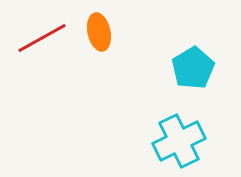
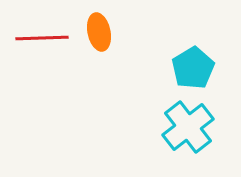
red line: rotated 27 degrees clockwise
cyan cross: moved 9 px right, 14 px up; rotated 12 degrees counterclockwise
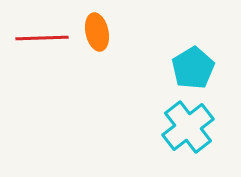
orange ellipse: moved 2 px left
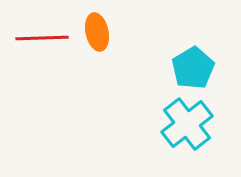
cyan cross: moved 1 px left, 3 px up
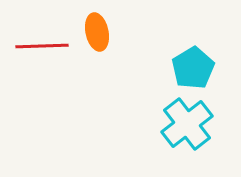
red line: moved 8 px down
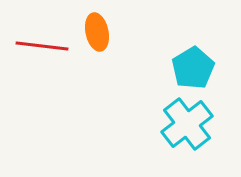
red line: rotated 9 degrees clockwise
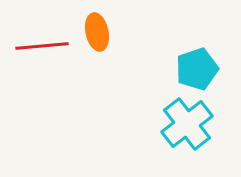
red line: rotated 12 degrees counterclockwise
cyan pentagon: moved 4 px right, 1 px down; rotated 12 degrees clockwise
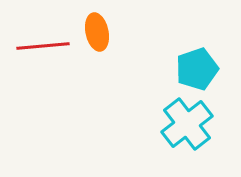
red line: moved 1 px right
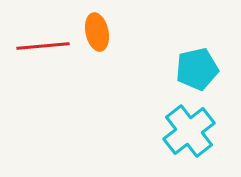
cyan pentagon: rotated 6 degrees clockwise
cyan cross: moved 2 px right, 7 px down
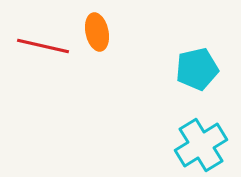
red line: rotated 18 degrees clockwise
cyan cross: moved 12 px right, 14 px down; rotated 6 degrees clockwise
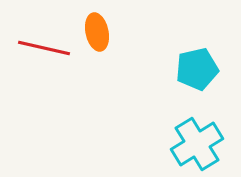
red line: moved 1 px right, 2 px down
cyan cross: moved 4 px left, 1 px up
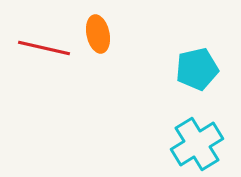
orange ellipse: moved 1 px right, 2 px down
